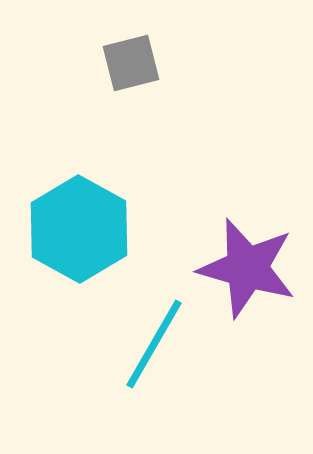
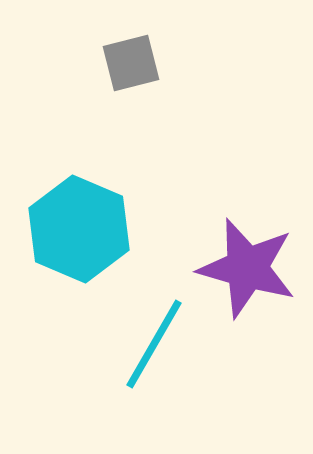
cyan hexagon: rotated 6 degrees counterclockwise
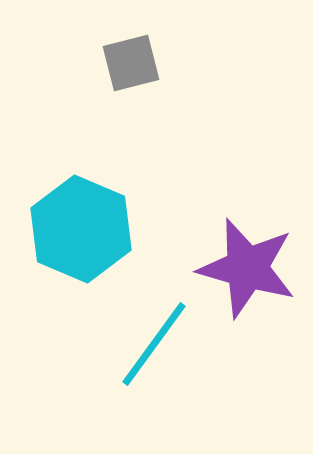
cyan hexagon: moved 2 px right
cyan line: rotated 6 degrees clockwise
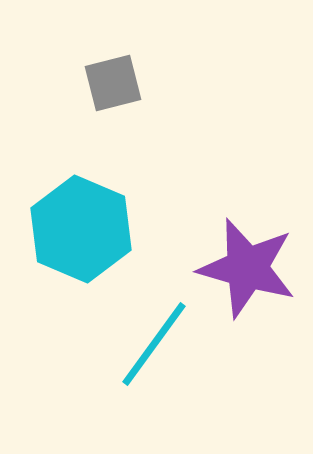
gray square: moved 18 px left, 20 px down
